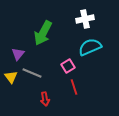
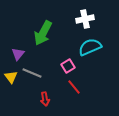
red line: rotated 21 degrees counterclockwise
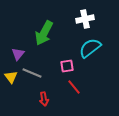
green arrow: moved 1 px right
cyan semicircle: moved 1 px down; rotated 15 degrees counterclockwise
pink square: moved 1 px left; rotated 24 degrees clockwise
red arrow: moved 1 px left
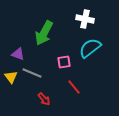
white cross: rotated 24 degrees clockwise
purple triangle: rotated 48 degrees counterclockwise
pink square: moved 3 px left, 4 px up
red arrow: rotated 32 degrees counterclockwise
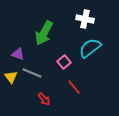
pink square: rotated 32 degrees counterclockwise
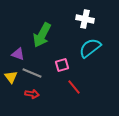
green arrow: moved 2 px left, 2 px down
pink square: moved 2 px left, 3 px down; rotated 24 degrees clockwise
red arrow: moved 12 px left, 5 px up; rotated 40 degrees counterclockwise
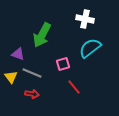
pink square: moved 1 px right, 1 px up
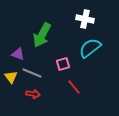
red arrow: moved 1 px right
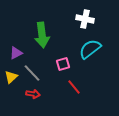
green arrow: rotated 35 degrees counterclockwise
cyan semicircle: moved 1 px down
purple triangle: moved 2 px left, 1 px up; rotated 48 degrees counterclockwise
gray line: rotated 24 degrees clockwise
yellow triangle: rotated 24 degrees clockwise
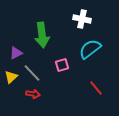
white cross: moved 3 px left
pink square: moved 1 px left, 1 px down
red line: moved 22 px right, 1 px down
